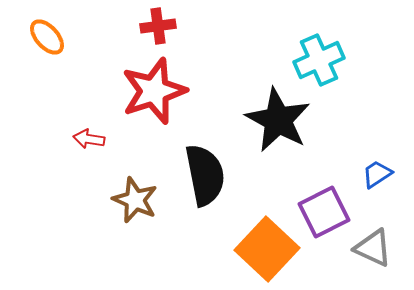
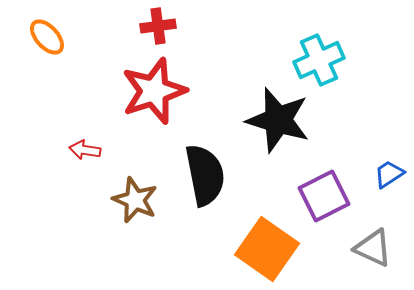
black star: rotated 12 degrees counterclockwise
red arrow: moved 4 px left, 11 px down
blue trapezoid: moved 12 px right
purple square: moved 16 px up
orange square: rotated 8 degrees counterclockwise
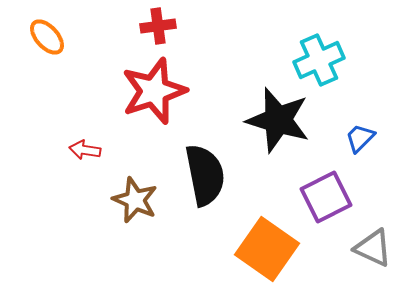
blue trapezoid: moved 29 px left, 36 px up; rotated 12 degrees counterclockwise
purple square: moved 2 px right, 1 px down
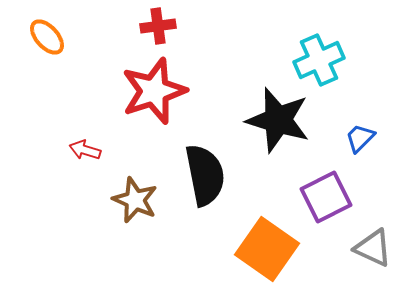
red arrow: rotated 8 degrees clockwise
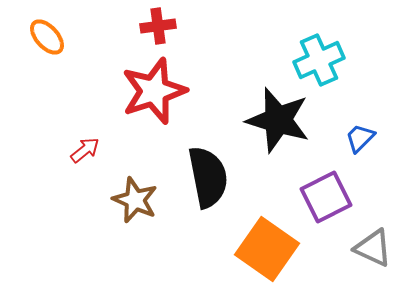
red arrow: rotated 124 degrees clockwise
black semicircle: moved 3 px right, 2 px down
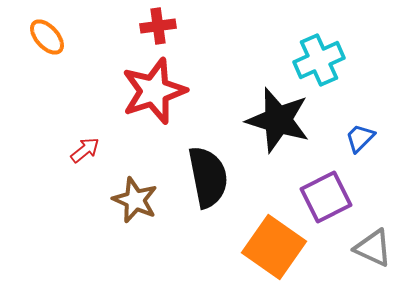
orange square: moved 7 px right, 2 px up
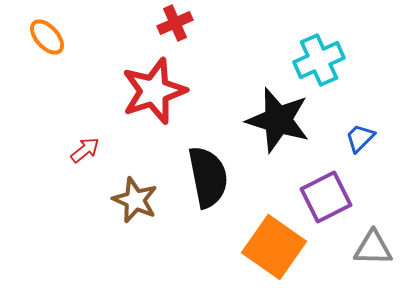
red cross: moved 17 px right, 3 px up; rotated 16 degrees counterclockwise
gray triangle: rotated 24 degrees counterclockwise
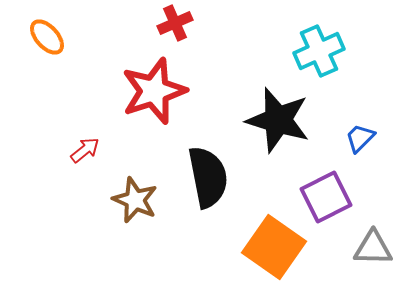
cyan cross: moved 9 px up
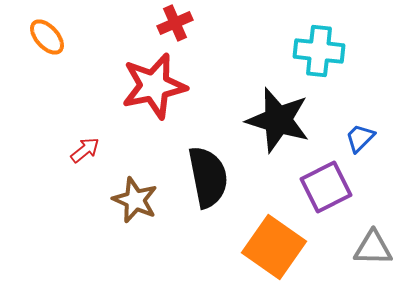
cyan cross: rotated 30 degrees clockwise
red star: moved 5 px up; rotated 6 degrees clockwise
purple square: moved 10 px up
